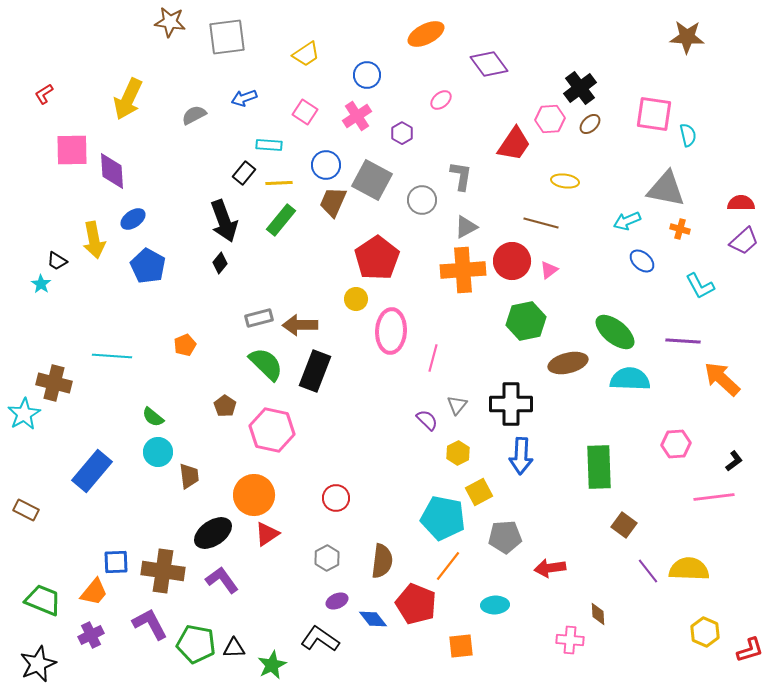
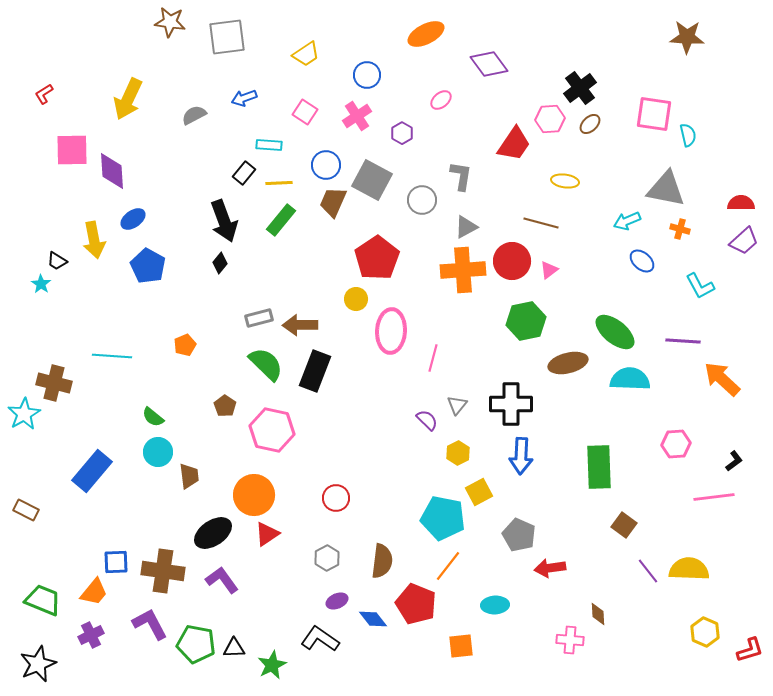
gray pentagon at (505, 537): moved 14 px right, 2 px up; rotated 28 degrees clockwise
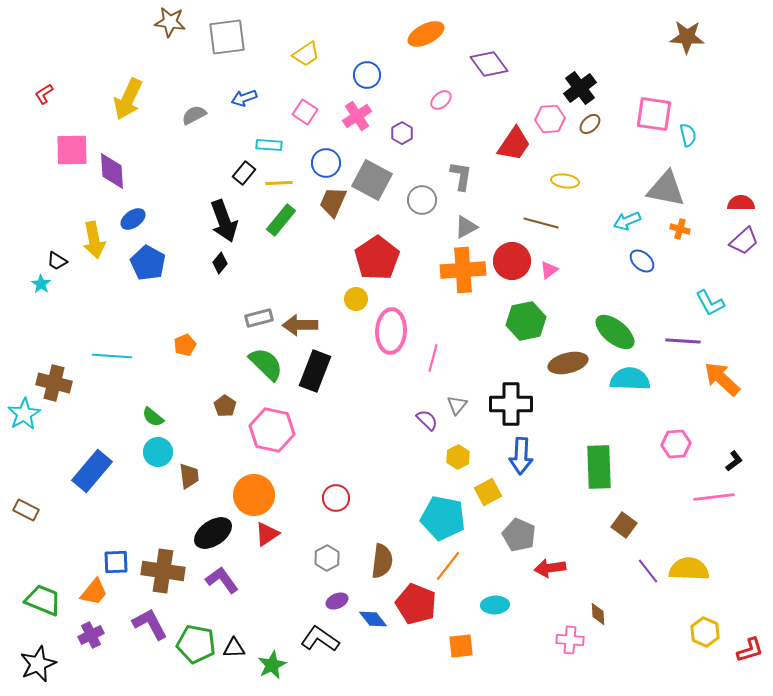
blue circle at (326, 165): moved 2 px up
blue pentagon at (148, 266): moved 3 px up
cyan L-shape at (700, 286): moved 10 px right, 17 px down
yellow hexagon at (458, 453): moved 4 px down
yellow square at (479, 492): moved 9 px right
